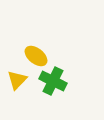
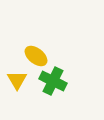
yellow triangle: rotated 15 degrees counterclockwise
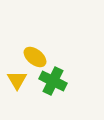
yellow ellipse: moved 1 px left, 1 px down
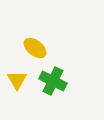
yellow ellipse: moved 9 px up
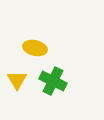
yellow ellipse: rotated 25 degrees counterclockwise
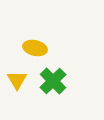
green cross: rotated 20 degrees clockwise
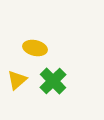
yellow triangle: rotated 20 degrees clockwise
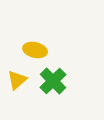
yellow ellipse: moved 2 px down
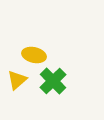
yellow ellipse: moved 1 px left, 5 px down
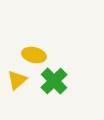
green cross: moved 1 px right
